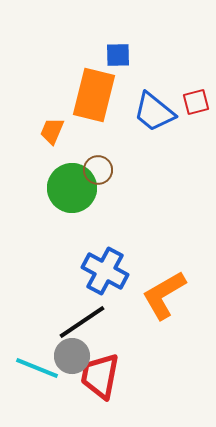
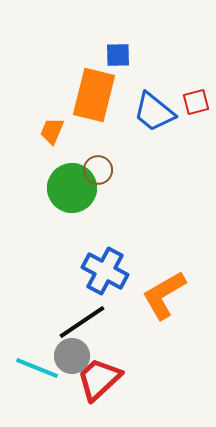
red trapezoid: moved 1 px left, 3 px down; rotated 36 degrees clockwise
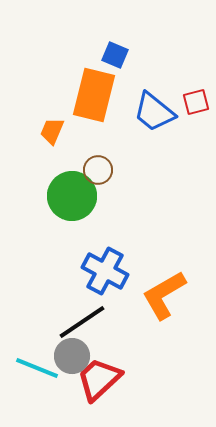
blue square: moved 3 px left; rotated 24 degrees clockwise
green circle: moved 8 px down
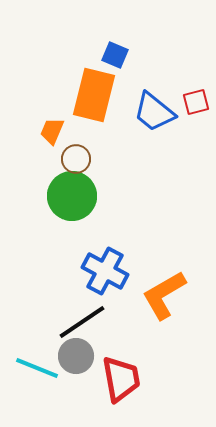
brown circle: moved 22 px left, 11 px up
gray circle: moved 4 px right
red trapezoid: moved 22 px right; rotated 123 degrees clockwise
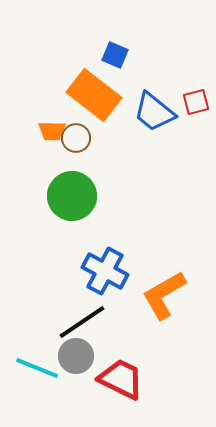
orange rectangle: rotated 66 degrees counterclockwise
orange trapezoid: rotated 112 degrees counterclockwise
brown circle: moved 21 px up
red trapezoid: rotated 54 degrees counterclockwise
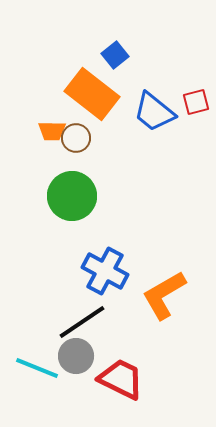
blue square: rotated 28 degrees clockwise
orange rectangle: moved 2 px left, 1 px up
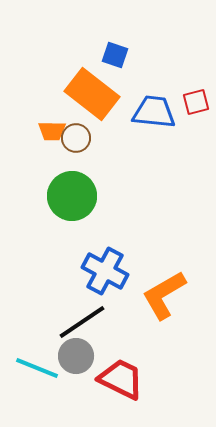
blue square: rotated 32 degrees counterclockwise
blue trapezoid: rotated 147 degrees clockwise
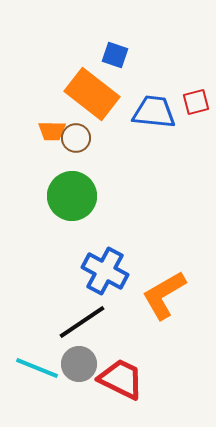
gray circle: moved 3 px right, 8 px down
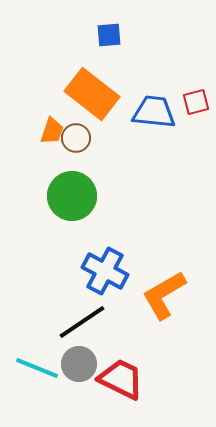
blue square: moved 6 px left, 20 px up; rotated 24 degrees counterclockwise
orange trapezoid: rotated 72 degrees counterclockwise
